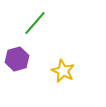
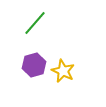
purple hexagon: moved 17 px right, 6 px down
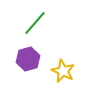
purple hexagon: moved 6 px left, 6 px up
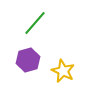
purple hexagon: moved 1 px down
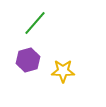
yellow star: rotated 25 degrees counterclockwise
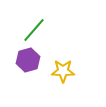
green line: moved 1 px left, 7 px down
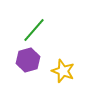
yellow star: rotated 20 degrees clockwise
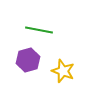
green line: moved 5 px right; rotated 60 degrees clockwise
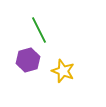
green line: rotated 52 degrees clockwise
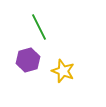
green line: moved 3 px up
